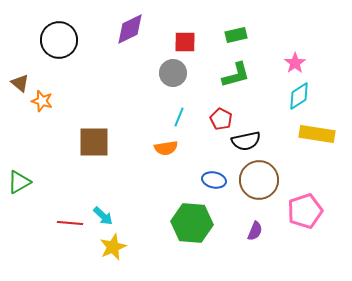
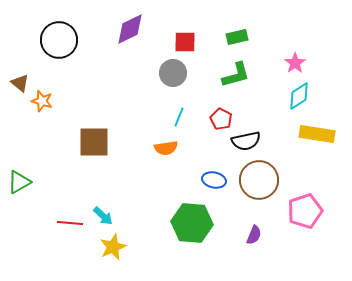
green rectangle: moved 1 px right, 2 px down
purple semicircle: moved 1 px left, 4 px down
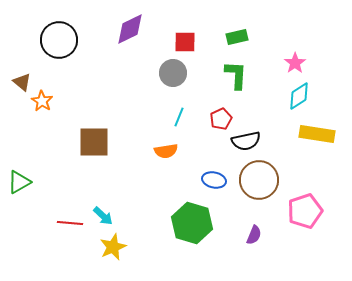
green L-shape: rotated 72 degrees counterclockwise
brown triangle: moved 2 px right, 1 px up
orange star: rotated 15 degrees clockwise
red pentagon: rotated 20 degrees clockwise
orange semicircle: moved 3 px down
green hexagon: rotated 12 degrees clockwise
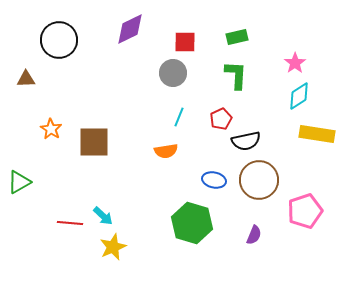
brown triangle: moved 4 px right, 3 px up; rotated 42 degrees counterclockwise
orange star: moved 9 px right, 28 px down
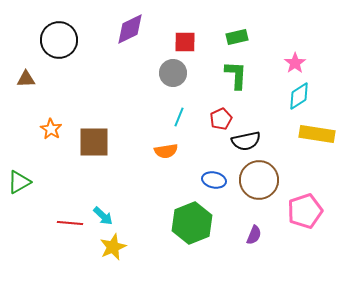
green hexagon: rotated 21 degrees clockwise
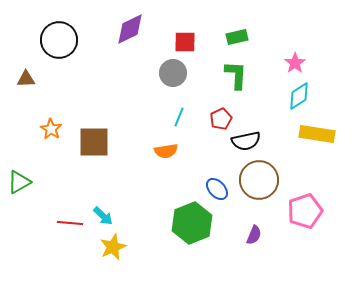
blue ellipse: moved 3 px right, 9 px down; rotated 35 degrees clockwise
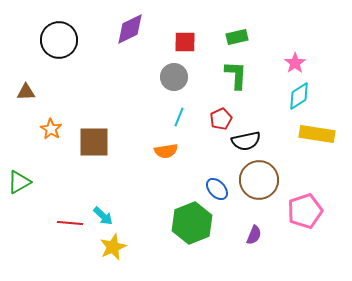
gray circle: moved 1 px right, 4 px down
brown triangle: moved 13 px down
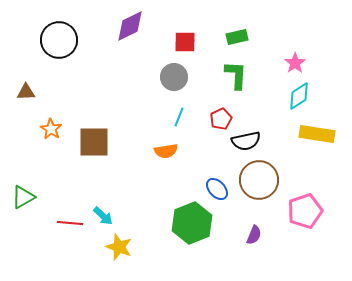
purple diamond: moved 3 px up
green triangle: moved 4 px right, 15 px down
yellow star: moved 6 px right; rotated 28 degrees counterclockwise
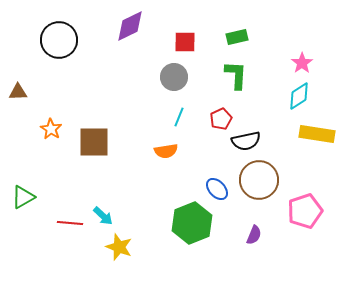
pink star: moved 7 px right
brown triangle: moved 8 px left
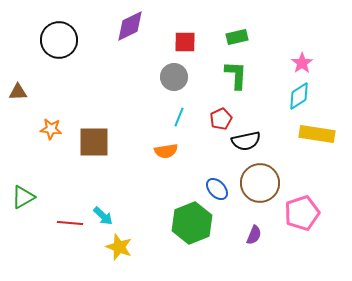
orange star: rotated 25 degrees counterclockwise
brown circle: moved 1 px right, 3 px down
pink pentagon: moved 3 px left, 2 px down
